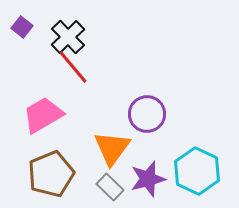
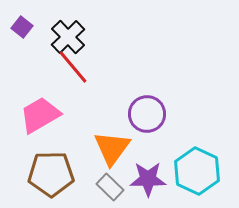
pink trapezoid: moved 3 px left
brown pentagon: rotated 21 degrees clockwise
purple star: rotated 15 degrees clockwise
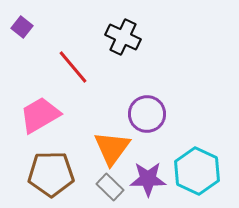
black cross: moved 55 px right; rotated 20 degrees counterclockwise
